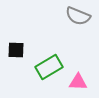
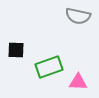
gray semicircle: rotated 10 degrees counterclockwise
green rectangle: rotated 12 degrees clockwise
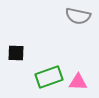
black square: moved 3 px down
green rectangle: moved 10 px down
